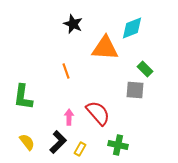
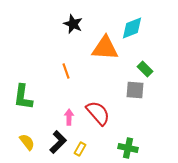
green cross: moved 10 px right, 3 px down
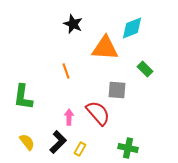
gray square: moved 18 px left
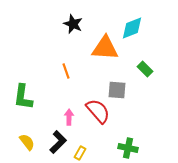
red semicircle: moved 2 px up
yellow rectangle: moved 4 px down
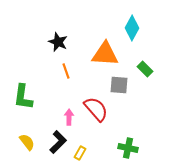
black star: moved 15 px left, 18 px down
cyan diamond: rotated 40 degrees counterclockwise
orange triangle: moved 6 px down
gray square: moved 2 px right, 5 px up
red semicircle: moved 2 px left, 2 px up
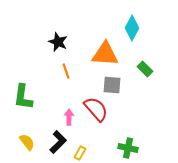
gray square: moved 7 px left
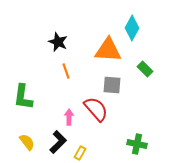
orange triangle: moved 3 px right, 4 px up
green cross: moved 9 px right, 4 px up
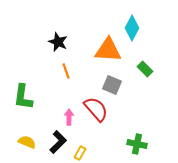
gray square: rotated 18 degrees clockwise
yellow semicircle: rotated 30 degrees counterclockwise
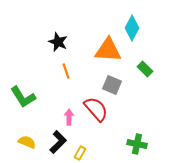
green L-shape: rotated 40 degrees counterclockwise
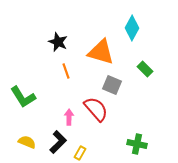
orange triangle: moved 7 px left, 2 px down; rotated 12 degrees clockwise
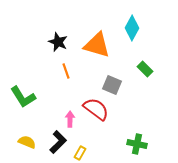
orange triangle: moved 4 px left, 7 px up
red semicircle: rotated 12 degrees counterclockwise
pink arrow: moved 1 px right, 2 px down
